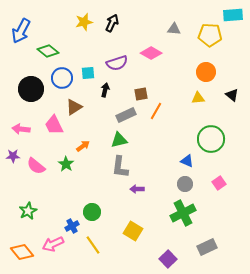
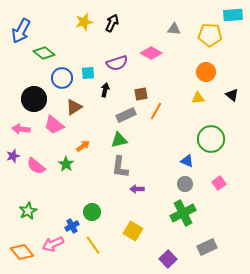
green diamond at (48, 51): moved 4 px left, 2 px down
black circle at (31, 89): moved 3 px right, 10 px down
pink trapezoid at (54, 125): rotated 25 degrees counterclockwise
purple star at (13, 156): rotated 16 degrees counterclockwise
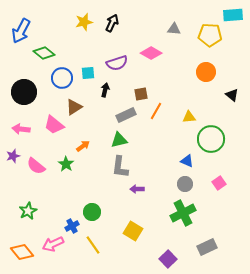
yellow triangle at (198, 98): moved 9 px left, 19 px down
black circle at (34, 99): moved 10 px left, 7 px up
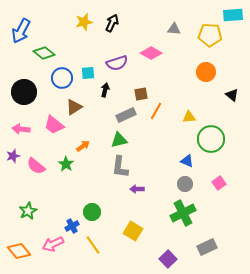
orange diamond at (22, 252): moved 3 px left, 1 px up
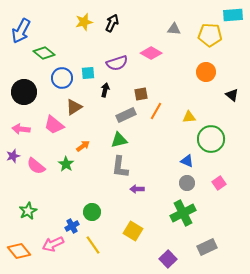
gray circle at (185, 184): moved 2 px right, 1 px up
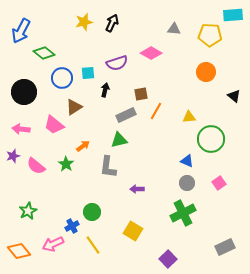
black triangle at (232, 95): moved 2 px right, 1 px down
gray L-shape at (120, 167): moved 12 px left
gray rectangle at (207, 247): moved 18 px right
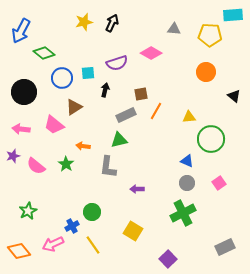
orange arrow at (83, 146): rotated 136 degrees counterclockwise
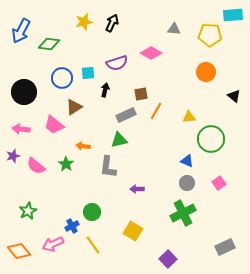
green diamond at (44, 53): moved 5 px right, 9 px up; rotated 30 degrees counterclockwise
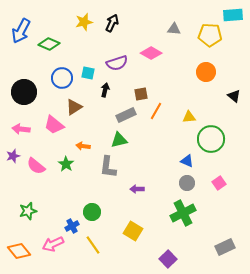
green diamond at (49, 44): rotated 15 degrees clockwise
cyan square at (88, 73): rotated 16 degrees clockwise
green star at (28, 211): rotated 12 degrees clockwise
